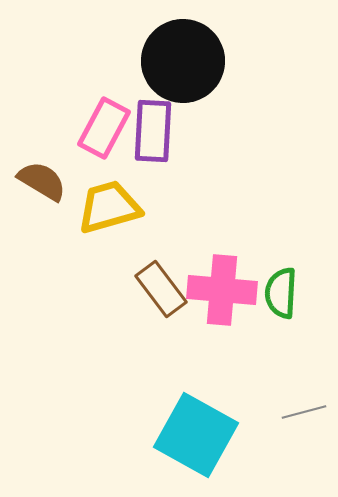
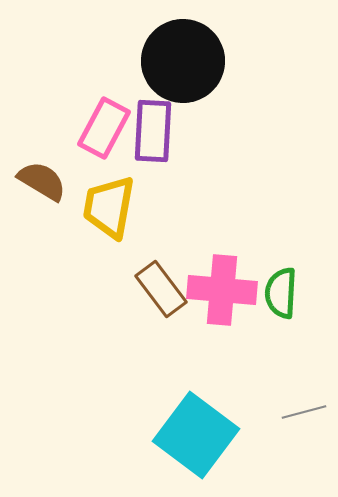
yellow trapezoid: rotated 64 degrees counterclockwise
cyan square: rotated 8 degrees clockwise
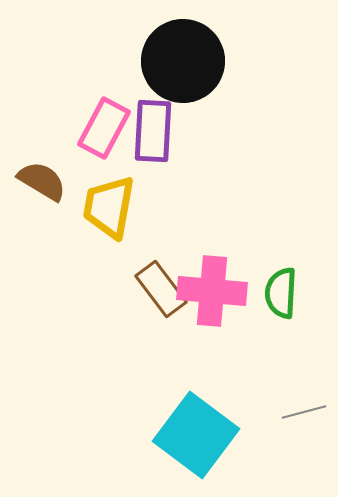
pink cross: moved 10 px left, 1 px down
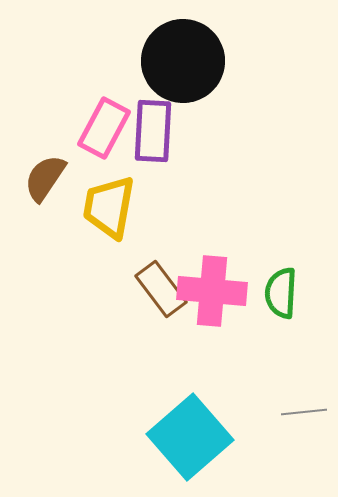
brown semicircle: moved 3 px right, 3 px up; rotated 87 degrees counterclockwise
gray line: rotated 9 degrees clockwise
cyan square: moved 6 px left, 2 px down; rotated 12 degrees clockwise
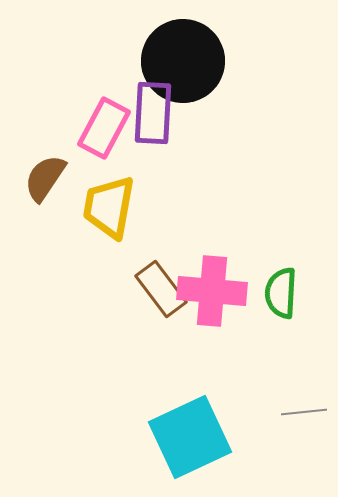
purple rectangle: moved 18 px up
cyan square: rotated 16 degrees clockwise
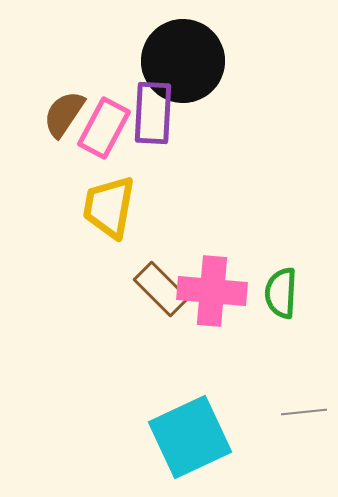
brown semicircle: moved 19 px right, 64 px up
brown rectangle: rotated 8 degrees counterclockwise
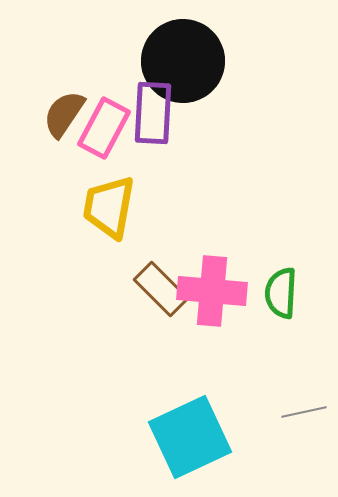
gray line: rotated 6 degrees counterclockwise
